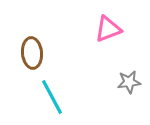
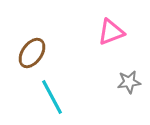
pink triangle: moved 3 px right, 3 px down
brown ellipse: rotated 40 degrees clockwise
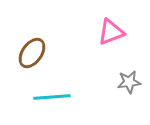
cyan line: rotated 66 degrees counterclockwise
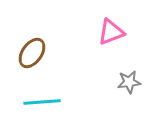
cyan line: moved 10 px left, 5 px down
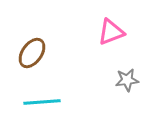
gray star: moved 2 px left, 2 px up
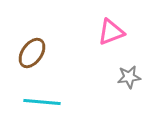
gray star: moved 2 px right, 3 px up
cyan line: rotated 9 degrees clockwise
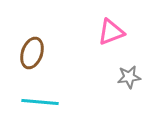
brown ellipse: rotated 16 degrees counterclockwise
cyan line: moved 2 px left
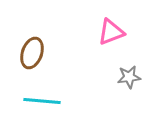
cyan line: moved 2 px right, 1 px up
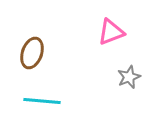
gray star: rotated 15 degrees counterclockwise
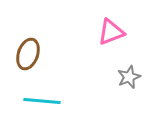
brown ellipse: moved 4 px left, 1 px down
